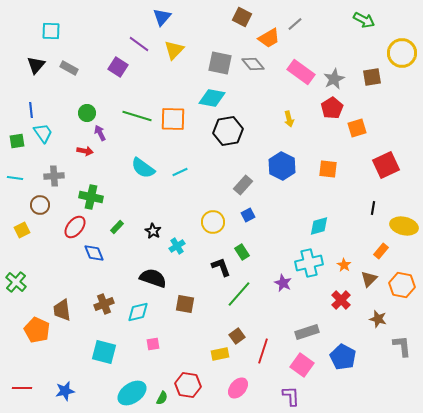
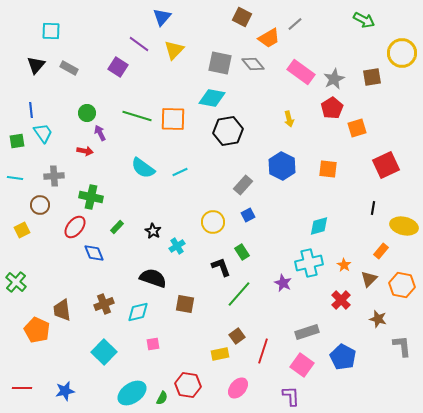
cyan square at (104, 352): rotated 30 degrees clockwise
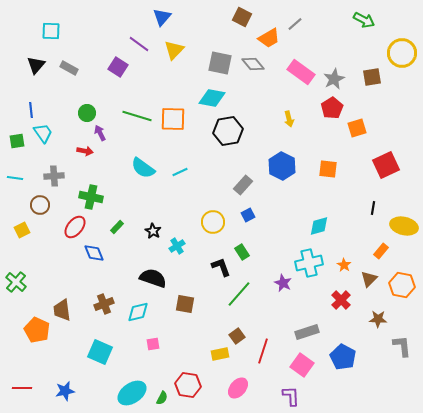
brown star at (378, 319): rotated 12 degrees counterclockwise
cyan square at (104, 352): moved 4 px left; rotated 20 degrees counterclockwise
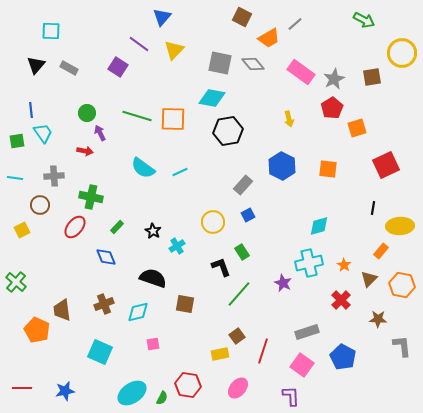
yellow ellipse at (404, 226): moved 4 px left; rotated 16 degrees counterclockwise
blue diamond at (94, 253): moved 12 px right, 4 px down
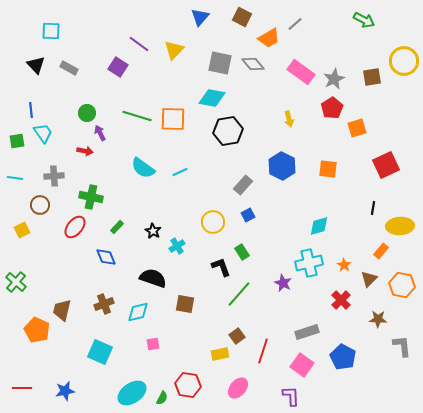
blue triangle at (162, 17): moved 38 px right
yellow circle at (402, 53): moved 2 px right, 8 px down
black triangle at (36, 65): rotated 24 degrees counterclockwise
brown trapezoid at (62, 310): rotated 20 degrees clockwise
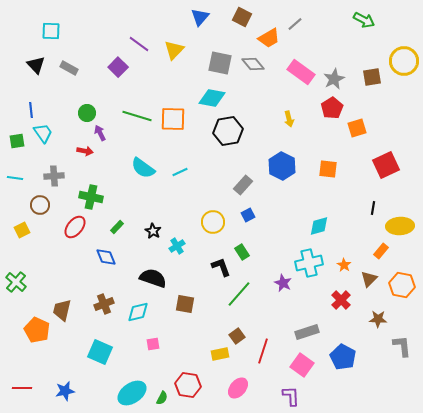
purple square at (118, 67): rotated 12 degrees clockwise
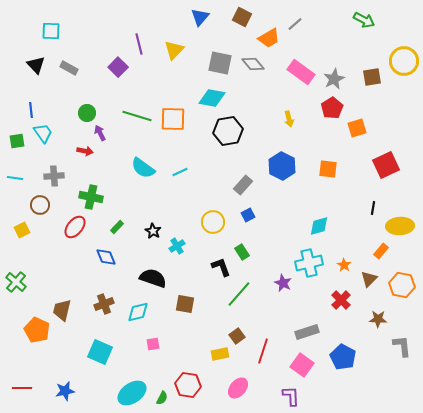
purple line at (139, 44): rotated 40 degrees clockwise
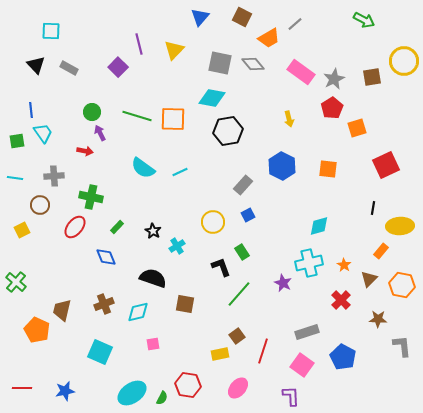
green circle at (87, 113): moved 5 px right, 1 px up
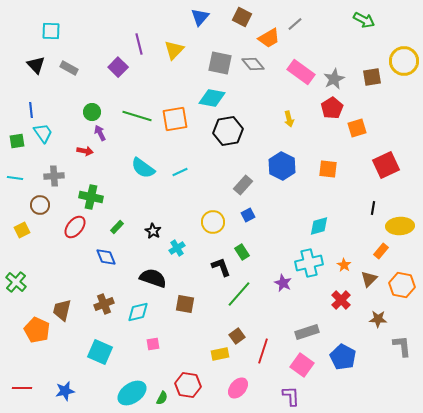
orange square at (173, 119): moved 2 px right; rotated 12 degrees counterclockwise
cyan cross at (177, 246): moved 2 px down
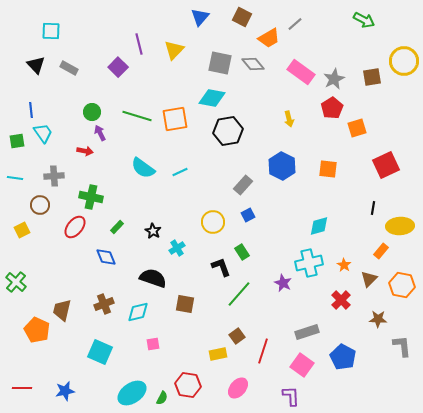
yellow rectangle at (220, 354): moved 2 px left
